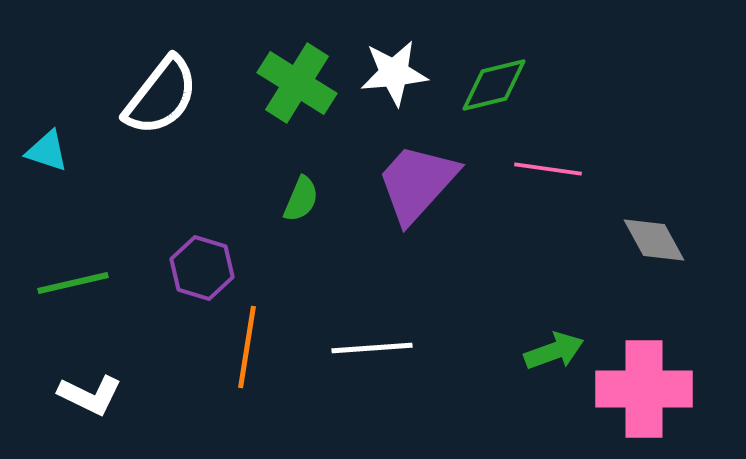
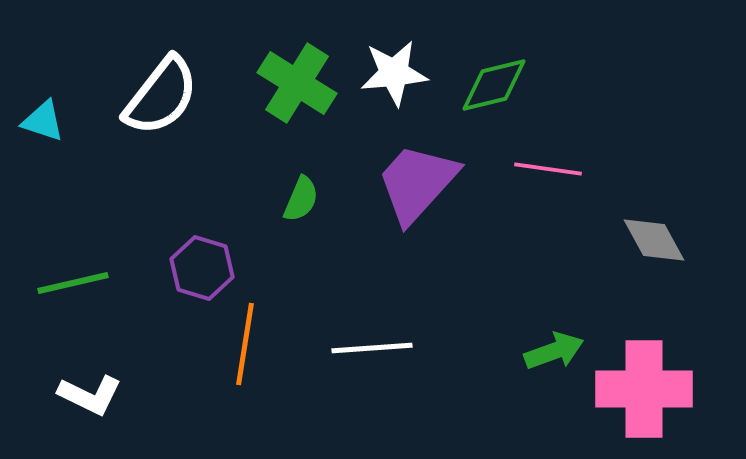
cyan triangle: moved 4 px left, 30 px up
orange line: moved 2 px left, 3 px up
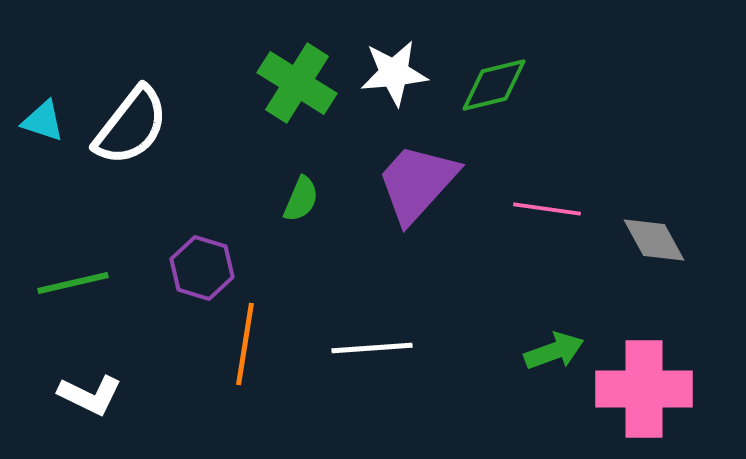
white semicircle: moved 30 px left, 30 px down
pink line: moved 1 px left, 40 px down
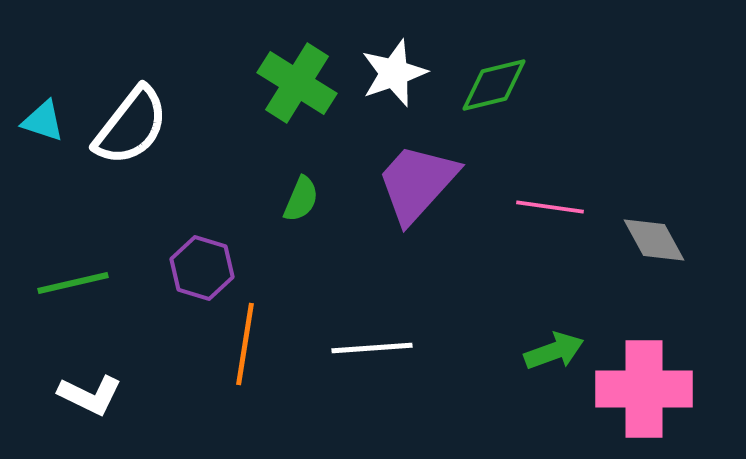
white star: rotated 14 degrees counterclockwise
pink line: moved 3 px right, 2 px up
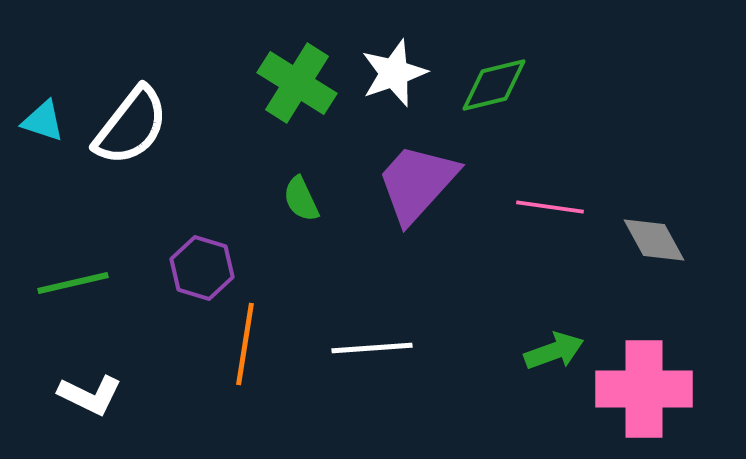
green semicircle: rotated 132 degrees clockwise
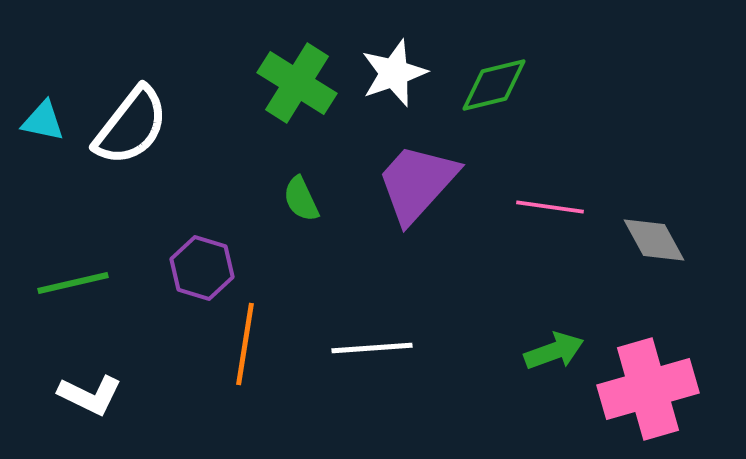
cyan triangle: rotated 6 degrees counterclockwise
pink cross: moved 4 px right; rotated 16 degrees counterclockwise
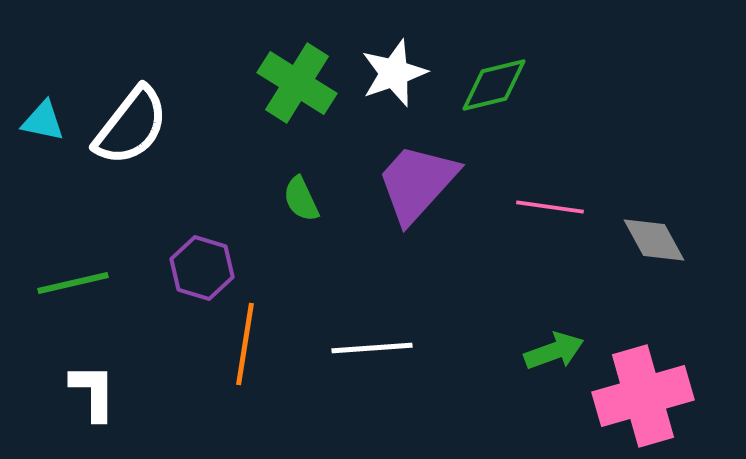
pink cross: moved 5 px left, 7 px down
white L-shape: moved 3 px right, 3 px up; rotated 116 degrees counterclockwise
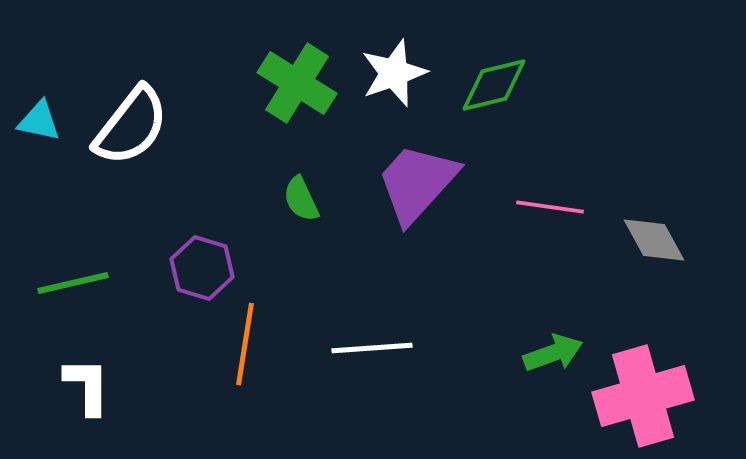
cyan triangle: moved 4 px left
green arrow: moved 1 px left, 2 px down
white L-shape: moved 6 px left, 6 px up
